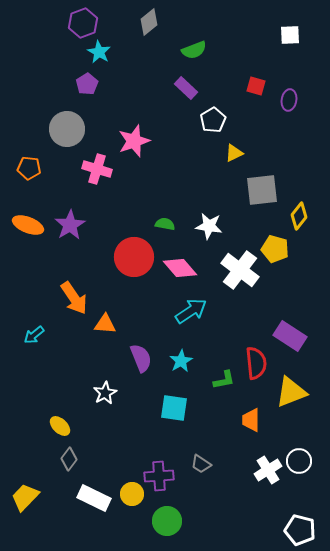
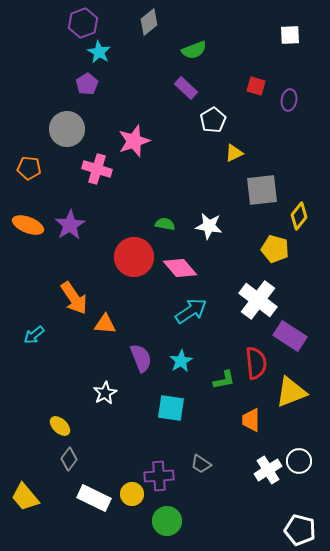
white cross at (240, 270): moved 18 px right, 30 px down
cyan square at (174, 408): moved 3 px left
yellow trapezoid at (25, 497): rotated 84 degrees counterclockwise
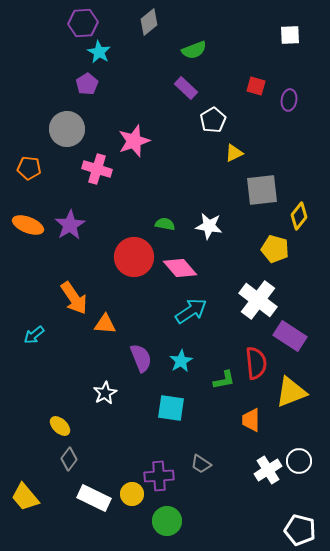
purple hexagon at (83, 23): rotated 16 degrees clockwise
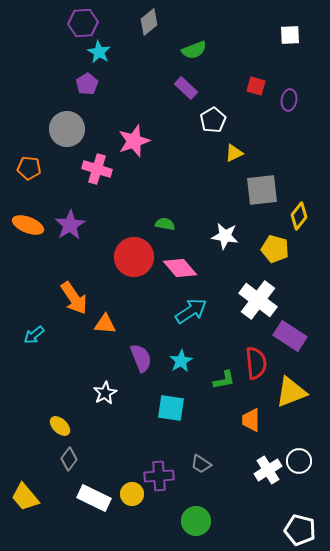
white star at (209, 226): moved 16 px right, 10 px down
green circle at (167, 521): moved 29 px right
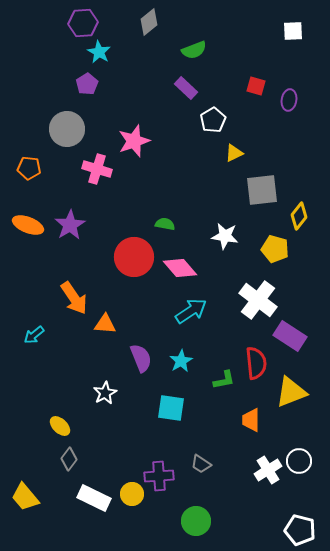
white square at (290, 35): moved 3 px right, 4 px up
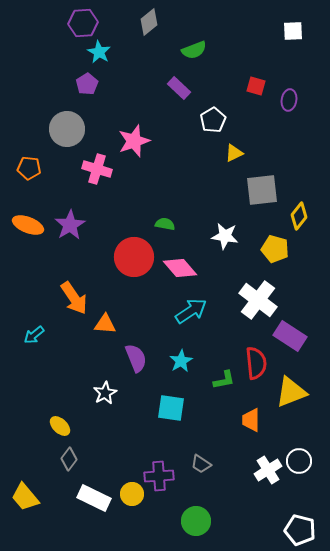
purple rectangle at (186, 88): moved 7 px left
purple semicircle at (141, 358): moved 5 px left
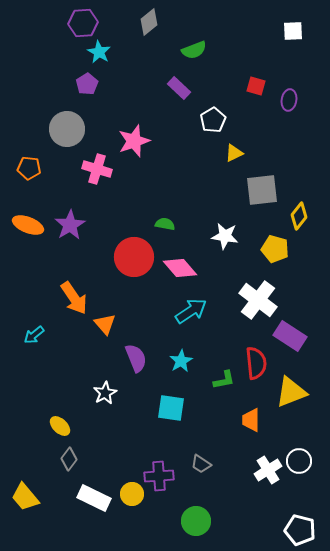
orange triangle at (105, 324): rotated 45 degrees clockwise
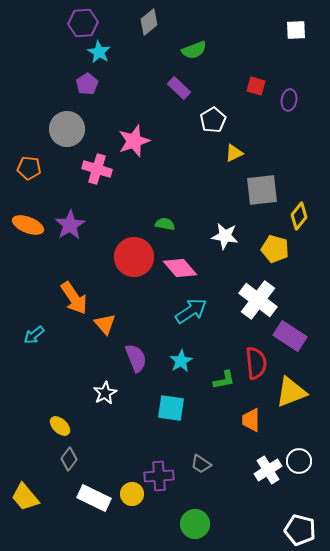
white square at (293, 31): moved 3 px right, 1 px up
green circle at (196, 521): moved 1 px left, 3 px down
